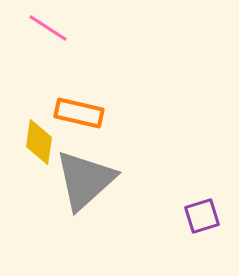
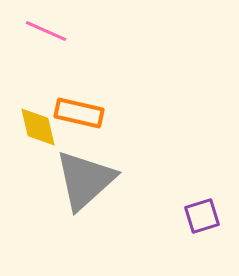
pink line: moved 2 px left, 3 px down; rotated 9 degrees counterclockwise
yellow diamond: moved 1 px left, 15 px up; rotated 21 degrees counterclockwise
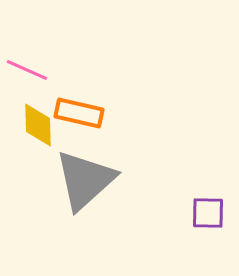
pink line: moved 19 px left, 39 px down
yellow diamond: moved 2 px up; rotated 12 degrees clockwise
purple square: moved 6 px right, 3 px up; rotated 18 degrees clockwise
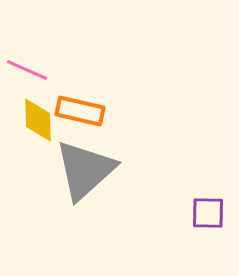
orange rectangle: moved 1 px right, 2 px up
yellow diamond: moved 5 px up
gray triangle: moved 10 px up
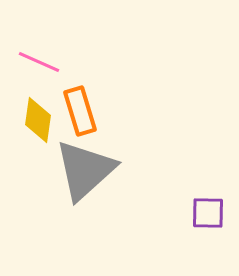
pink line: moved 12 px right, 8 px up
orange rectangle: rotated 60 degrees clockwise
yellow diamond: rotated 9 degrees clockwise
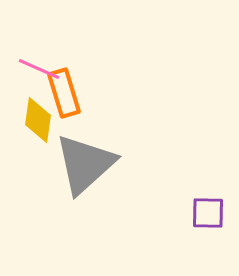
pink line: moved 7 px down
orange rectangle: moved 16 px left, 18 px up
gray triangle: moved 6 px up
